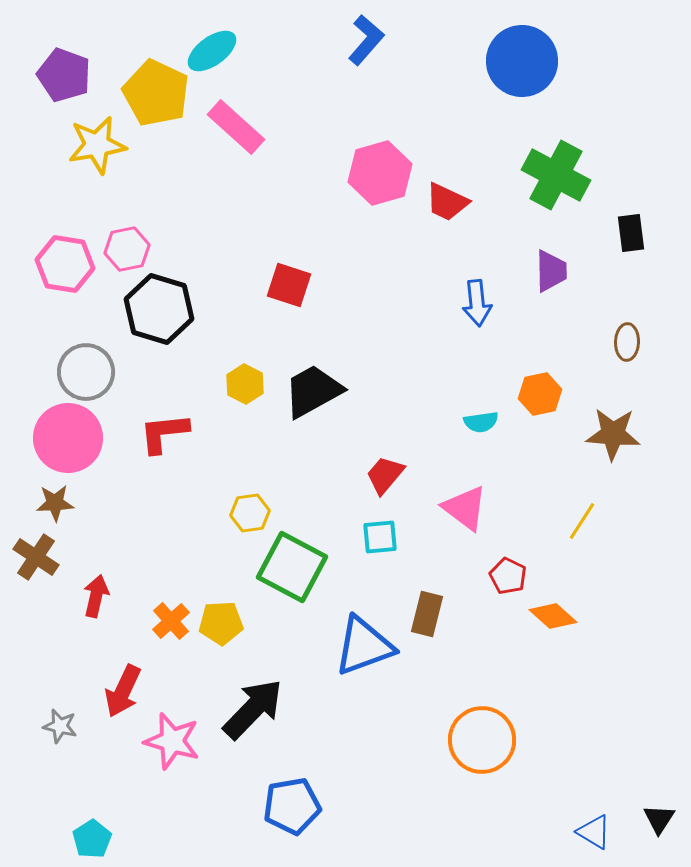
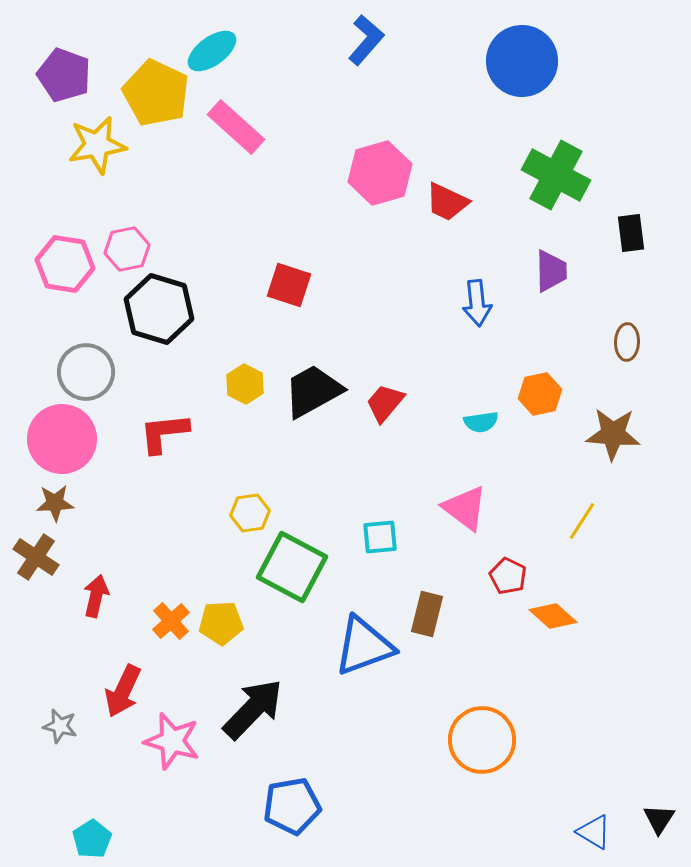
pink circle at (68, 438): moved 6 px left, 1 px down
red trapezoid at (385, 475): moved 72 px up
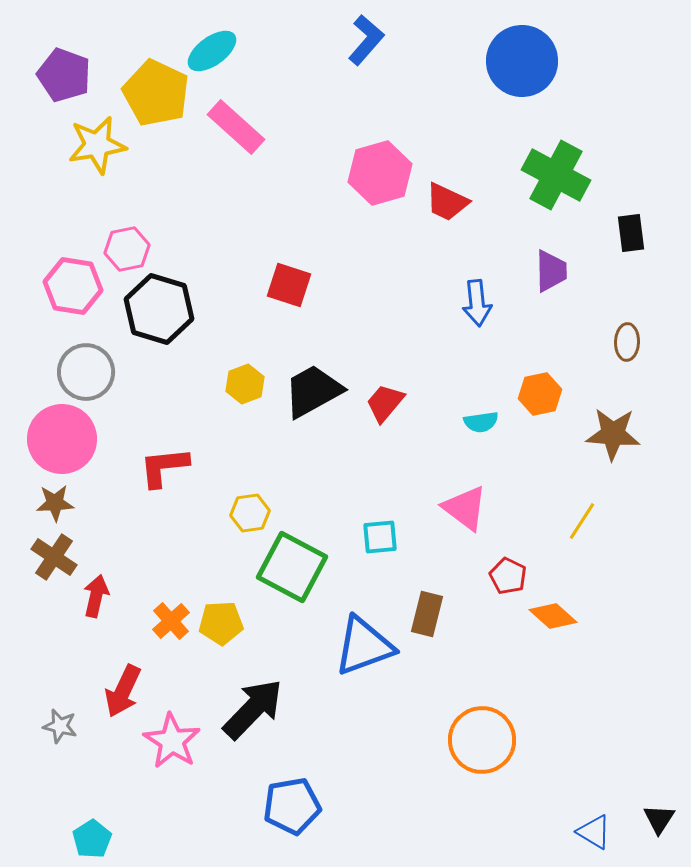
pink hexagon at (65, 264): moved 8 px right, 22 px down
yellow hexagon at (245, 384): rotated 12 degrees clockwise
red L-shape at (164, 433): moved 34 px down
brown cross at (36, 557): moved 18 px right
pink star at (172, 741): rotated 16 degrees clockwise
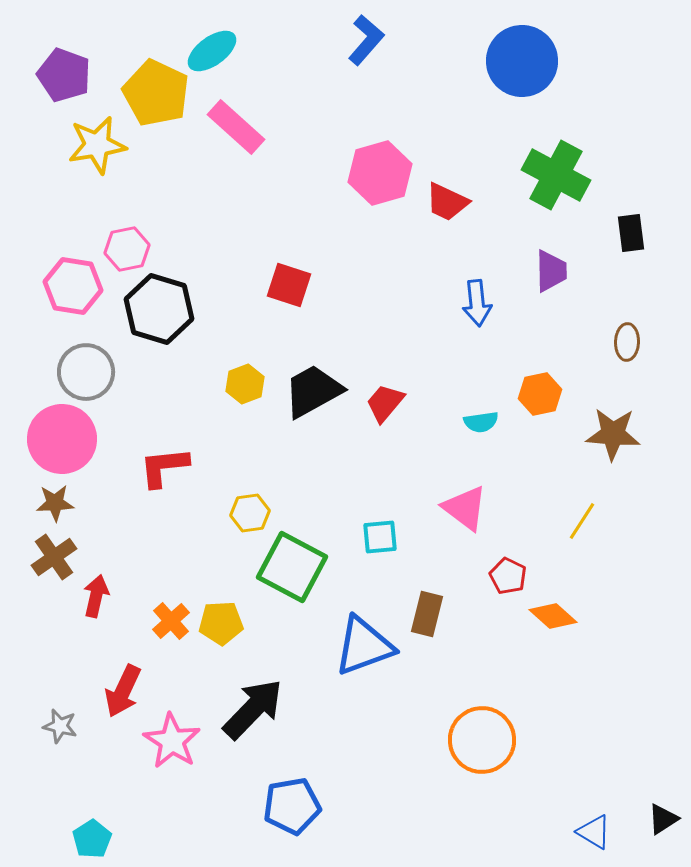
brown cross at (54, 557): rotated 21 degrees clockwise
black triangle at (659, 819): moved 4 px right; rotated 24 degrees clockwise
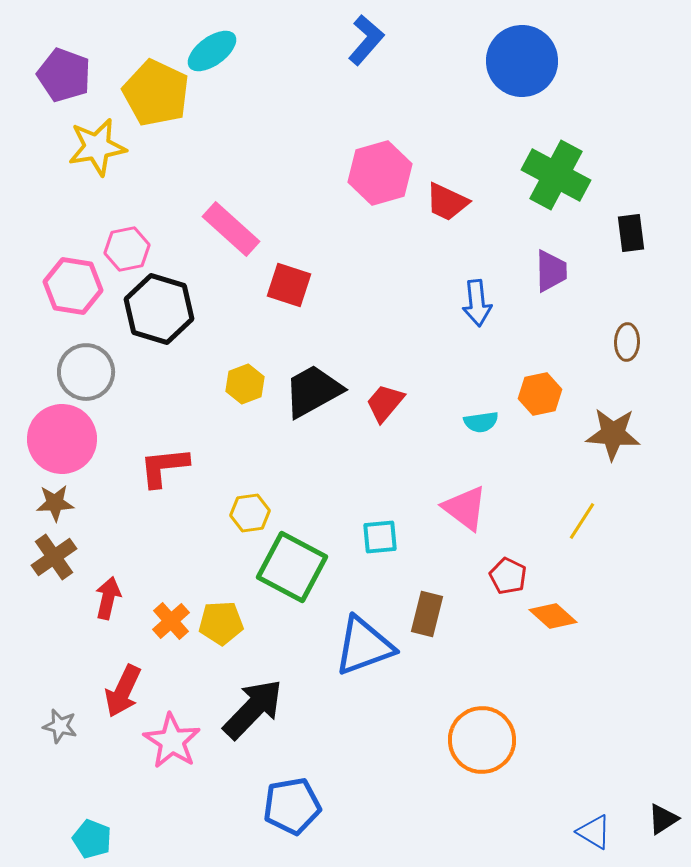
pink rectangle at (236, 127): moved 5 px left, 102 px down
yellow star at (97, 145): moved 2 px down
red arrow at (96, 596): moved 12 px right, 2 px down
cyan pentagon at (92, 839): rotated 18 degrees counterclockwise
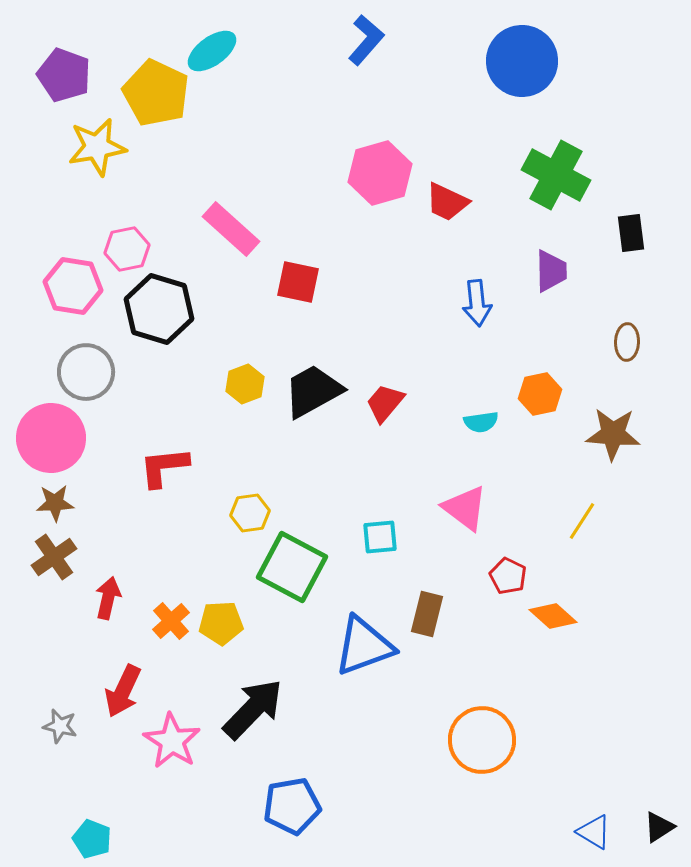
red square at (289, 285): moved 9 px right, 3 px up; rotated 6 degrees counterclockwise
pink circle at (62, 439): moved 11 px left, 1 px up
black triangle at (663, 819): moved 4 px left, 8 px down
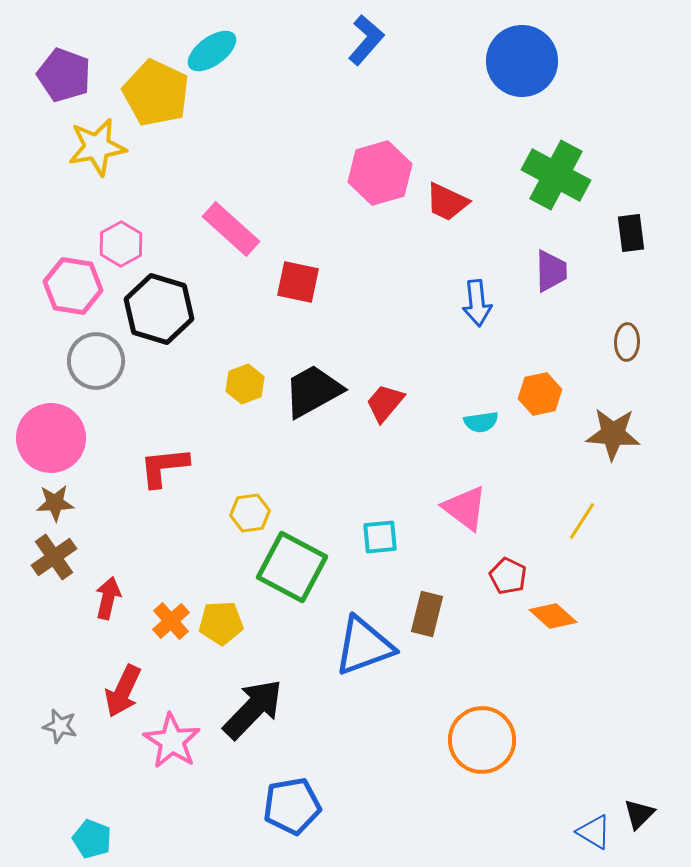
pink hexagon at (127, 249): moved 6 px left, 5 px up; rotated 18 degrees counterclockwise
gray circle at (86, 372): moved 10 px right, 11 px up
black triangle at (659, 827): moved 20 px left, 13 px up; rotated 12 degrees counterclockwise
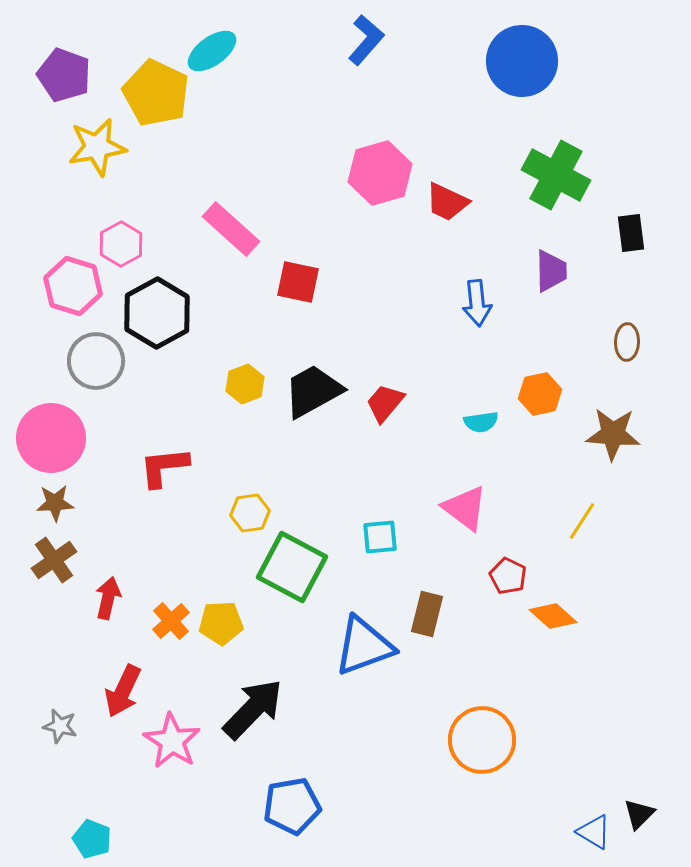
pink hexagon at (73, 286): rotated 8 degrees clockwise
black hexagon at (159, 309): moved 2 px left, 4 px down; rotated 14 degrees clockwise
brown cross at (54, 557): moved 3 px down
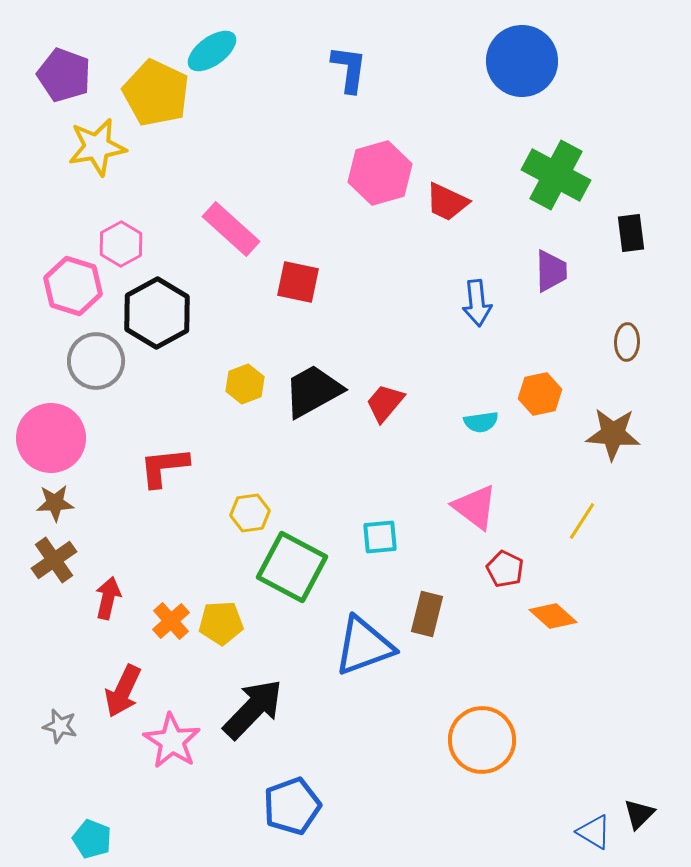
blue L-shape at (366, 40): moved 17 px left, 29 px down; rotated 33 degrees counterclockwise
pink triangle at (465, 508): moved 10 px right, 1 px up
red pentagon at (508, 576): moved 3 px left, 7 px up
blue pentagon at (292, 806): rotated 10 degrees counterclockwise
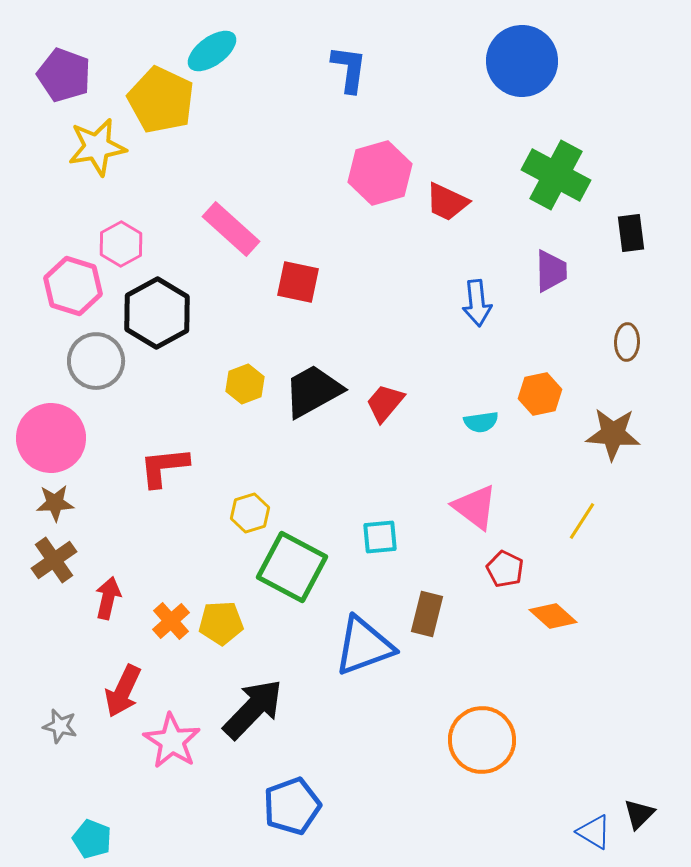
yellow pentagon at (156, 93): moved 5 px right, 7 px down
yellow hexagon at (250, 513): rotated 9 degrees counterclockwise
